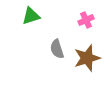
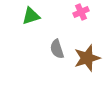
pink cross: moved 5 px left, 8 px up
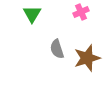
green triangle: moved 1 px right, 2 px up; rotated 42 degrees counterclockwise
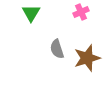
green triangle: moved 1 px left, 1 px up
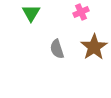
brown star: moved 7 px right, 11 px up; rotated 16 degrees counterclockwise
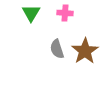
pink cross: moved 16 px left, 1 px down; rotated 28 degrees clockwise
brown star: moved 9 px left, 4 px down
